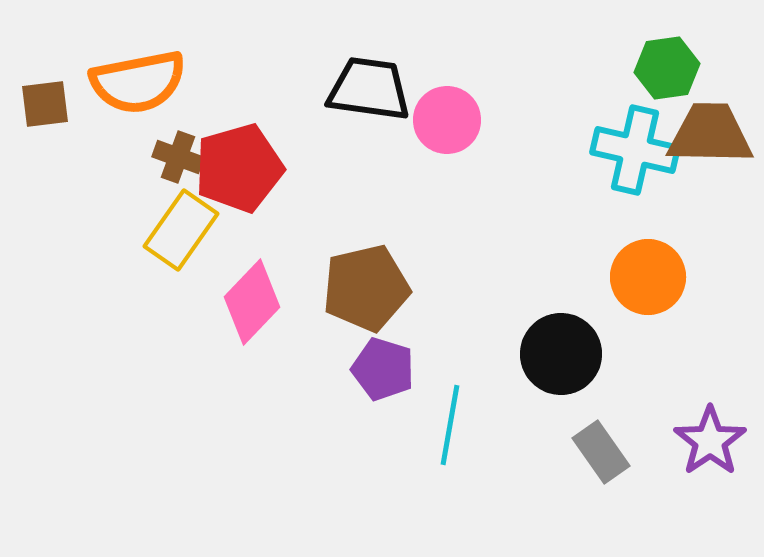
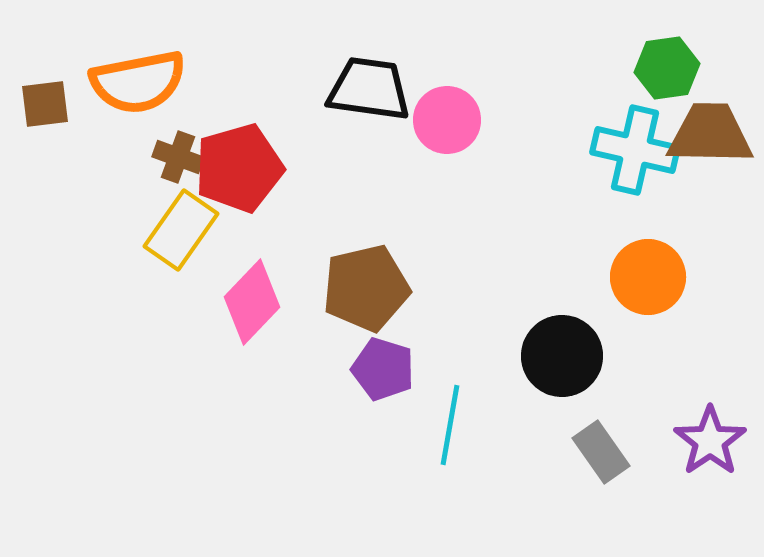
black circle: moved 1 px right, 2 px down
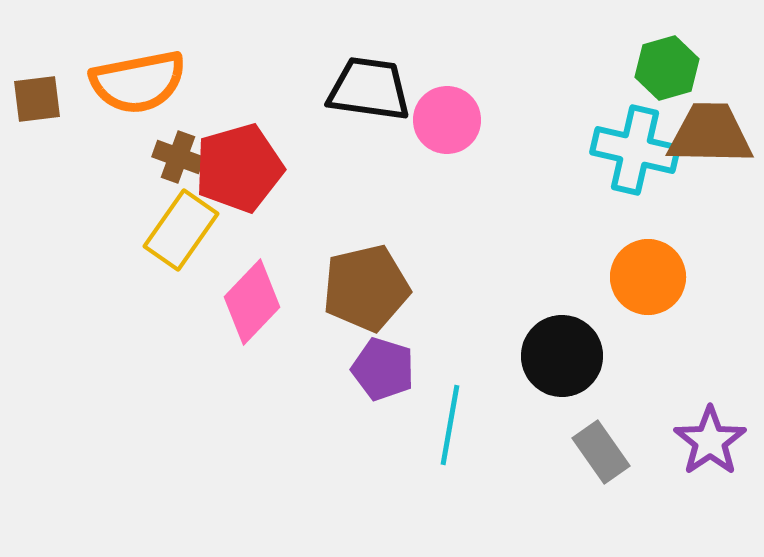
green hexagon: rotated 8 degrees counterclockwise
brown square: moved 8 px left, 5 px up
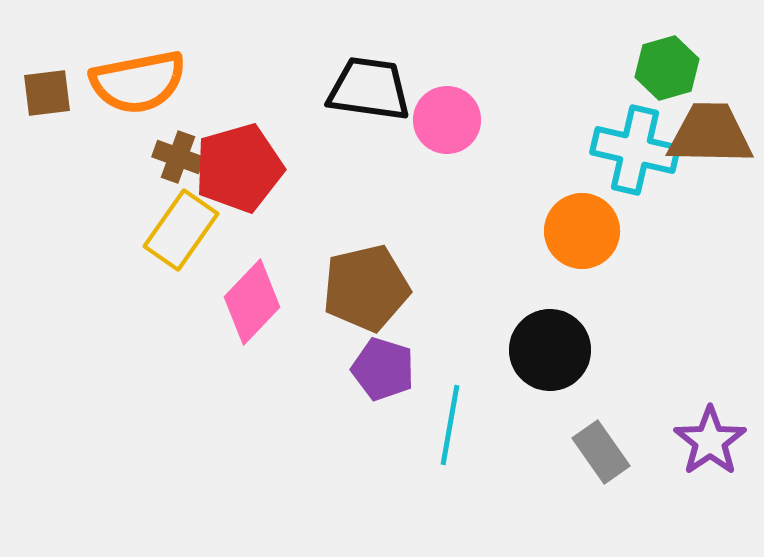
brown square: moved 10 px right, 6 px up
orange circle: moved 66 px left, 46 px up
black circle: moved 12 px left, 6 px up
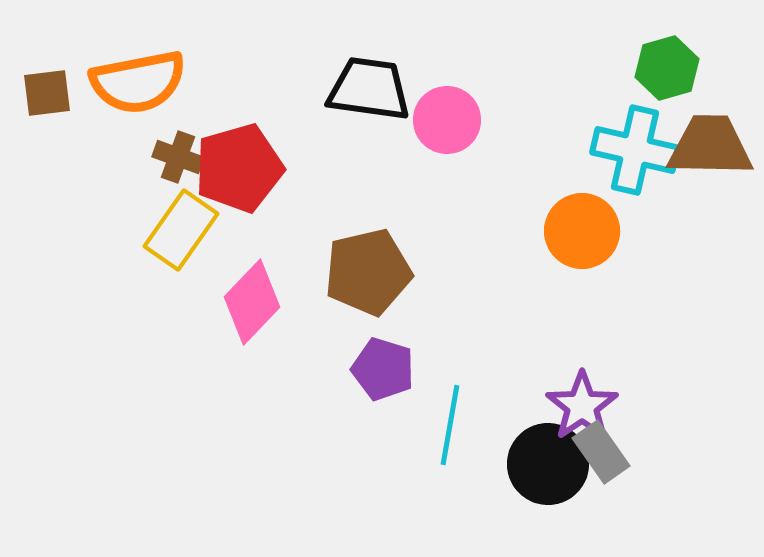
brown trapezoid: moved 12 px down
brown pentagon: moved 2 px right, 16 px up
black circle: moved 2 px left, 114 px down
purple star: moved 128 px left, 35 px up
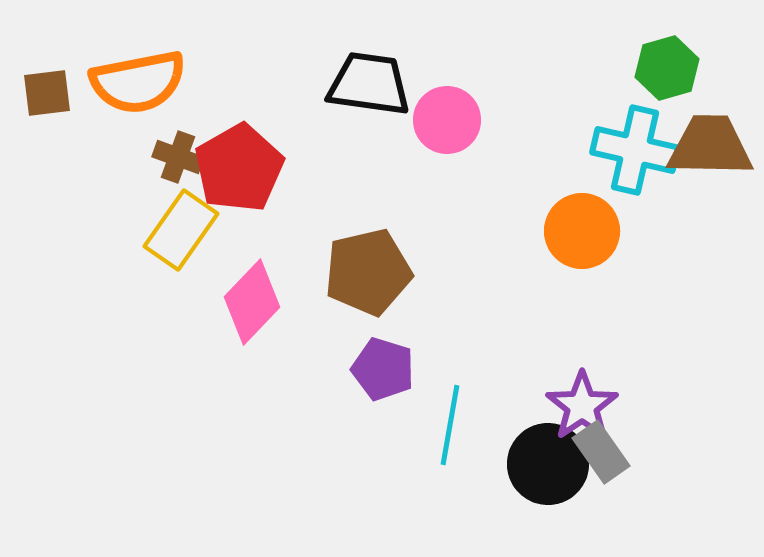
black trapezoid: moved 5 px up
red pentagon: rotated 14 degrees counterclockwise
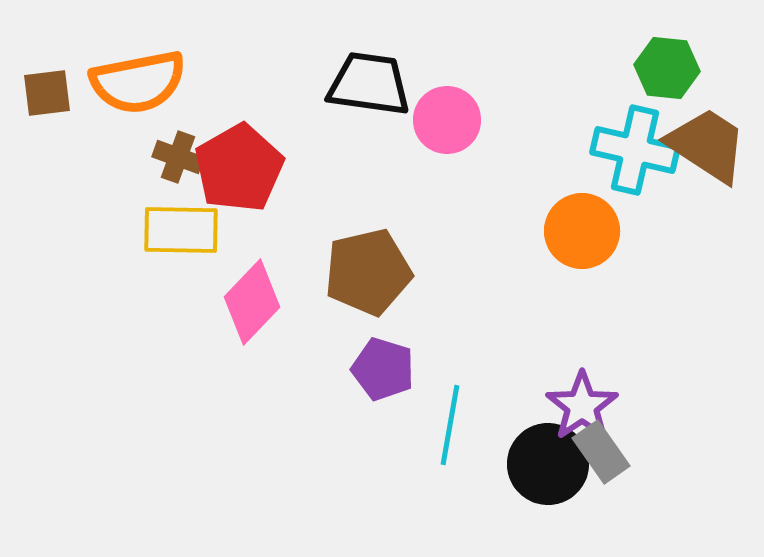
green hexagon: rotated 22 degrees clockwise
brown trapezoid: moved 3 px left, 1 px up; rotated 32 degrees clockwise
yellow rectangle: rotated 56 degrees clockwise
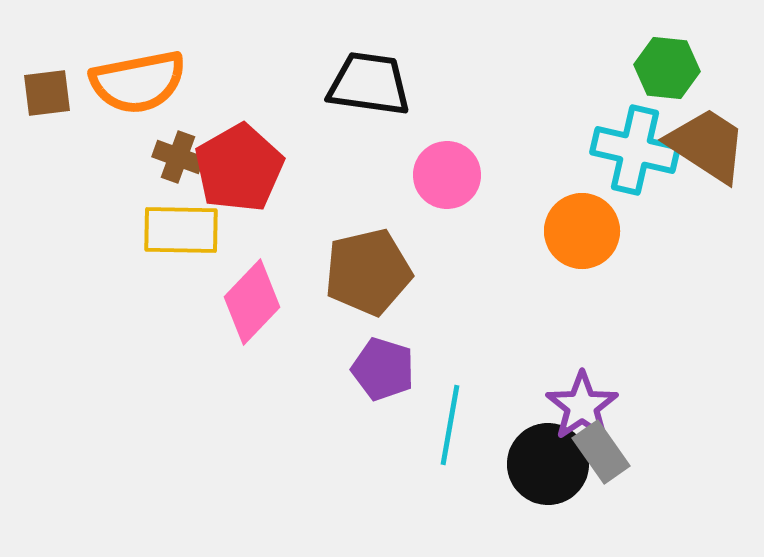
pink circle: moved 55 px down
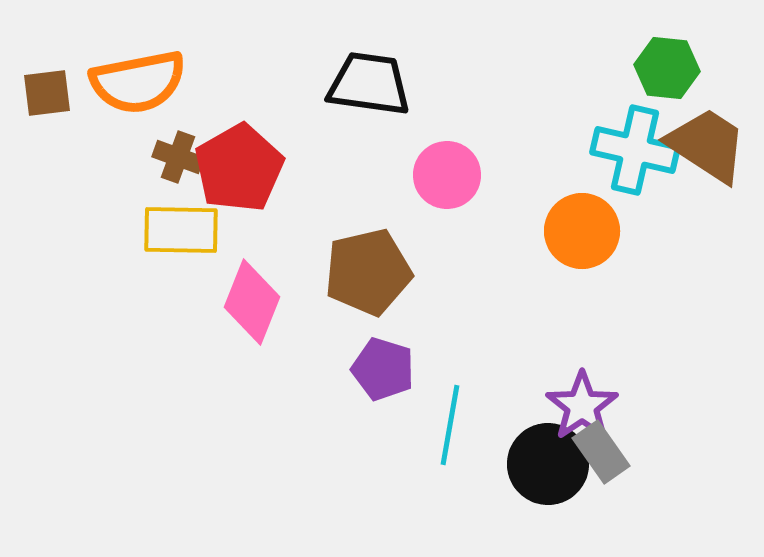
pink diamond: rotated 22 degrees counterclockwise
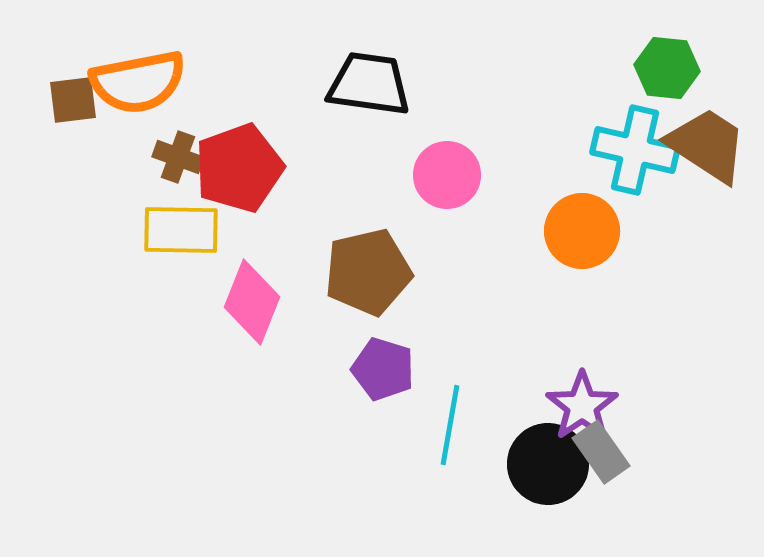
brown square: moved 26 px right, 7 px down
red pentagon: rotated 10 degrees clockwise
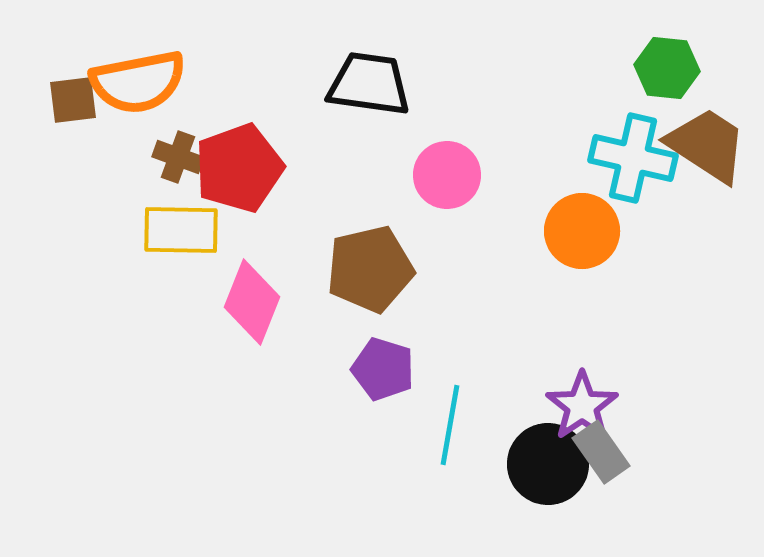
cyan cross: moved 2 px left, 8 px down
brown pentagon: moved 2 px right, 3 px up
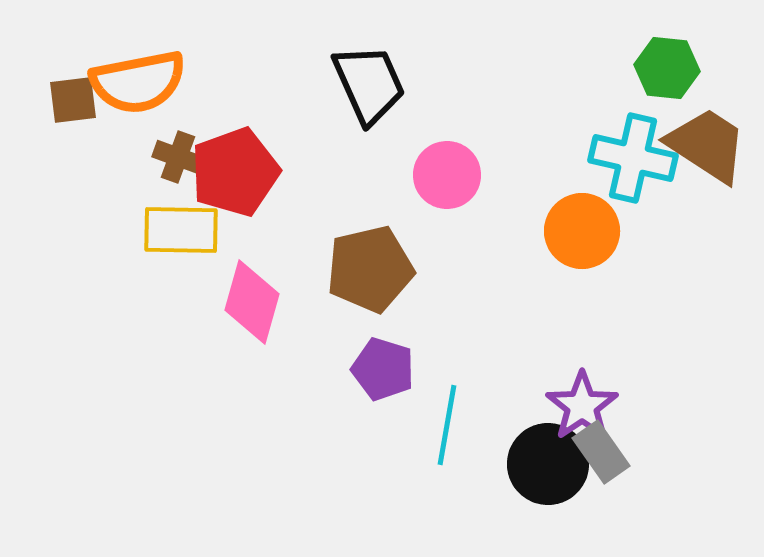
black trapezoid: rotated 58 degrees clockwise
red pentagon: moved 4 px left, 4 px down
pink diamond: rotated 6 degrees counterclockwise
cyan line: moved 3 px left
